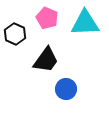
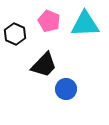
pink pentagon: moved 2 px right, 3 px down
cyan triangle: moved 1 px down
black trapezoid: moved 2 px left, 5 px down; rotated 8 degrees clockwise
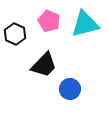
cyan triangle: rotated 12 degrees counterclockwise
blue circle: moved 4 px right
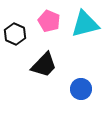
blue circle: moved 11 px right
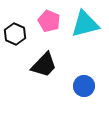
blue circle: moved 3 px right, 3 px up
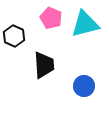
pink pentagon: moved 2 px right, 3 px up
black hexagon: moved 1 px left, 2 px down
black trapezoid: rotated 48 degrees counterclockwise
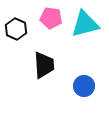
pink pentagon: rotated 15 degrees counterclockwise
black hexagon: moved 2 px right, 7 px up
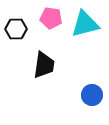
black hexagon: rotated 25 degrees counterclockwise
black trapezoid: rotated 12 degrees clockwise
blue circle: moved 8 px right, 9 px down
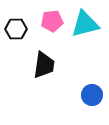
pink pentagon: moved 1 px right, 3 px down; rotated 15 degrees counterclockwise
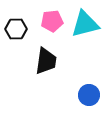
black trapezoid: moved 2 px right, 4 px up
blue circle: moved 3 px left
